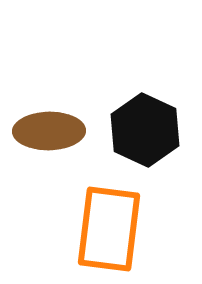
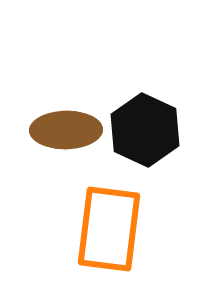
brown ellipse: moved 17 px right, 1 px up
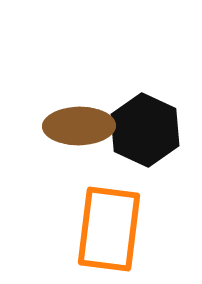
brown ellipse: moved 13 px right, 4 px up
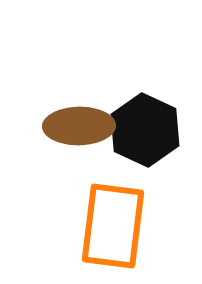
orange rectangle: moved 4 px right, 3 px up
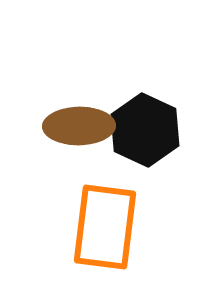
orange rectangle: moved 8 px left, 1 px down
